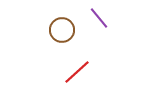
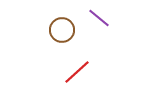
purple line: rotated 10 degrees counterclockwise
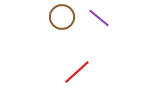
brown circle: moved 13 px up
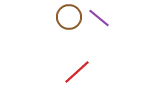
brown circle: moved 7 px right
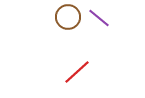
brown circle: moved 1 px left
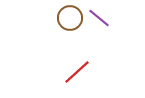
brown circle: moved 2 px right, 1 px down
